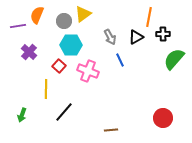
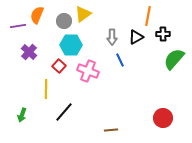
orange line: moved 1 px left, 1 px up
gray arrow: moved 2 px right; rotated 28 degrees clockwise
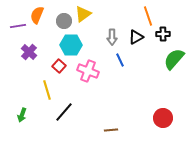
orange line: rotated 30 degrees counterclockwise
yellow line: moved 1 px right, 1 px down; rotated 18 degrees counterclockwise
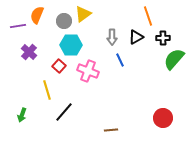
black cross: moved 4 px down
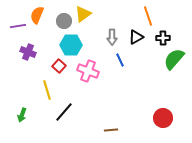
purple cross: moved 1 px left; rotated 21 degrees counterclockwise
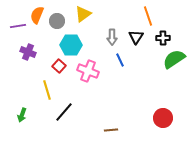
gray circle: moved 7 px left
black triangle: rotated 28 degrees counterclockwise
green semicircle: rotated 15 degrees clockwise
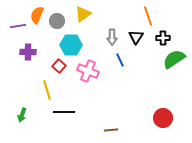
purple cross: rotated 21 degrees counterclockwise
black line: rotated 50 degrees clockwise
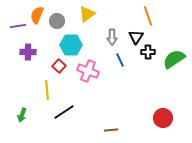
yellow triangle: moved 4 px right
black cross: moved 15 px left, 14 px down
yellow line: rotated 12 degrees clockwise
black line: rotated 35 degrees counterclockwise
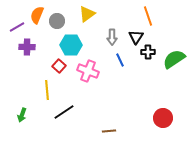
purple line: moved 1 px left, 1 px down; rotated 21 degrees counterclockwise
purple cross: moved 1 px left, 5 px up
brown line: moved 2 px left, 1 px down
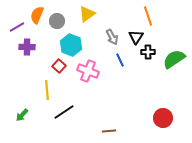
gray arrow: rotated 28 degrees counterclockwise
cyan hexagon: rotated 20 degrees clockwise
green arrow: rotated 24 degrees clockwise
